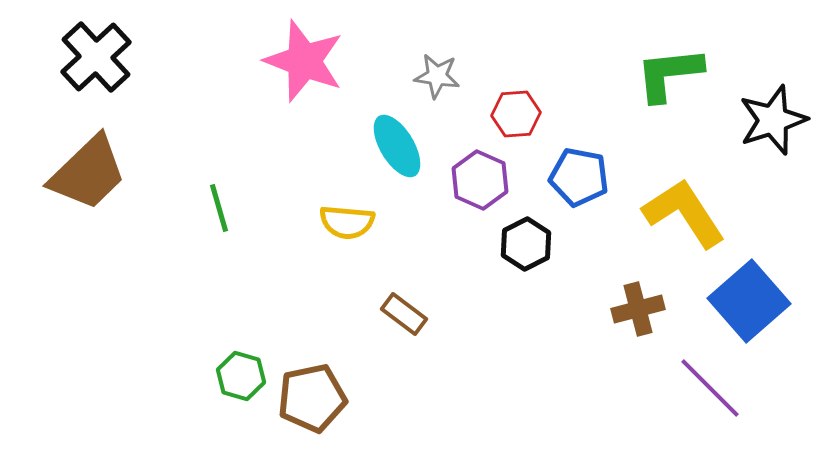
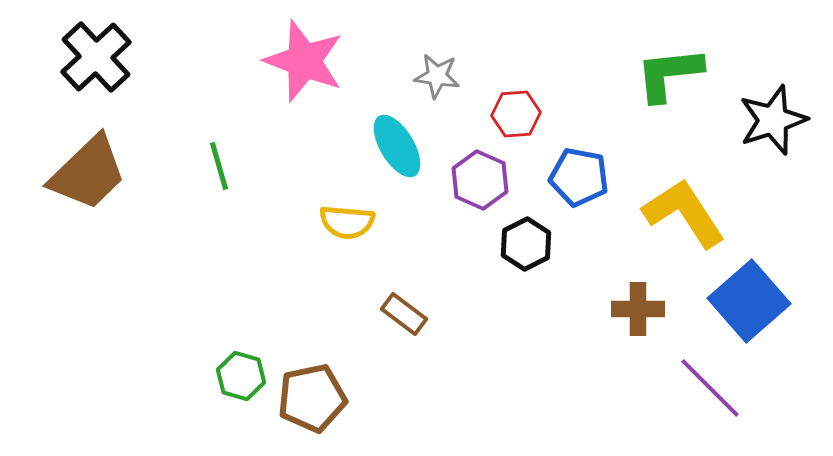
green line: moved 42 px up
brown cross: rotated 15 degrees clockwise
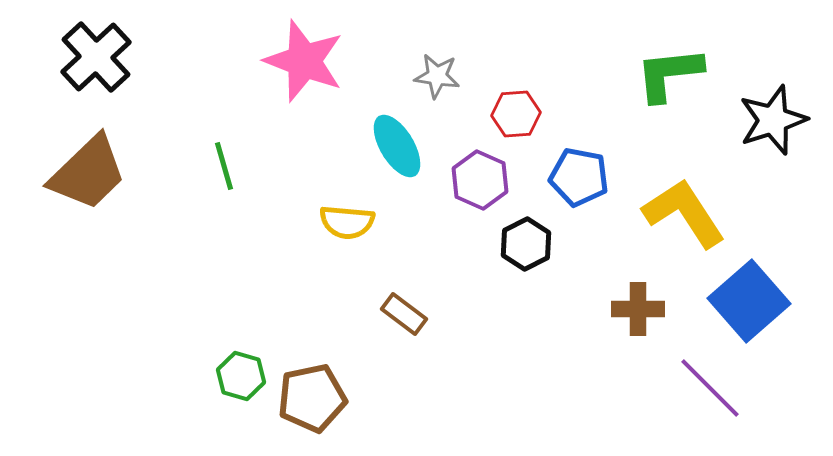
green line: moved 5 px right
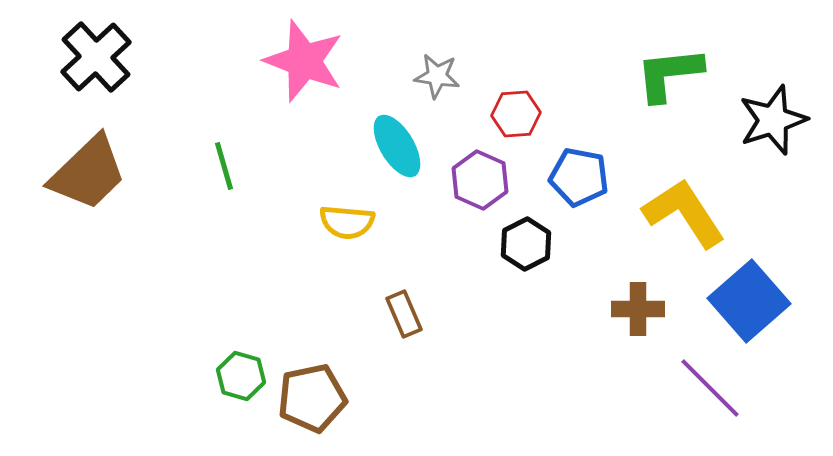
brown rectangle: rotated 30 degrees clockwise
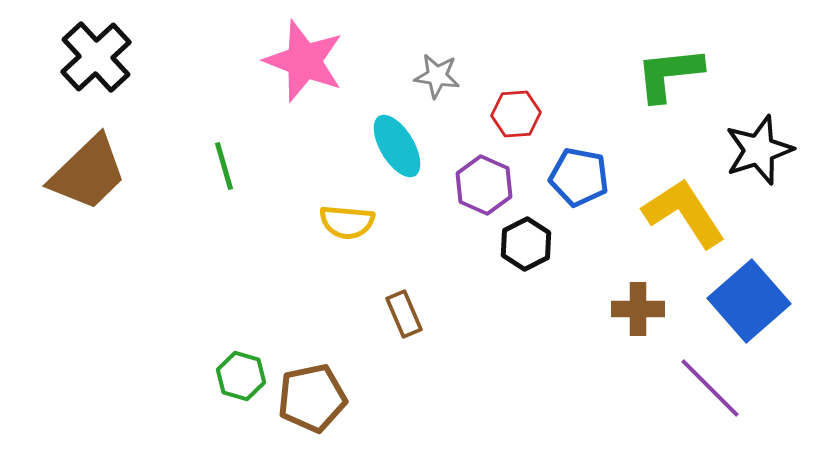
black star: moved 14 px left, 30 px down
purple hexagon: moved 4 px right, 5 px down
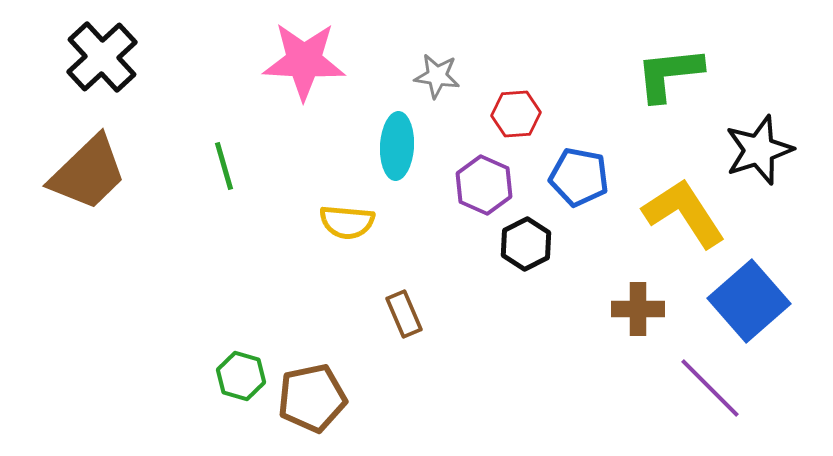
black cross: moved 6 px right
pink star: rotated 18 degrees counterclockwise
cyan ellipse: rotated 34 degrees clockwise
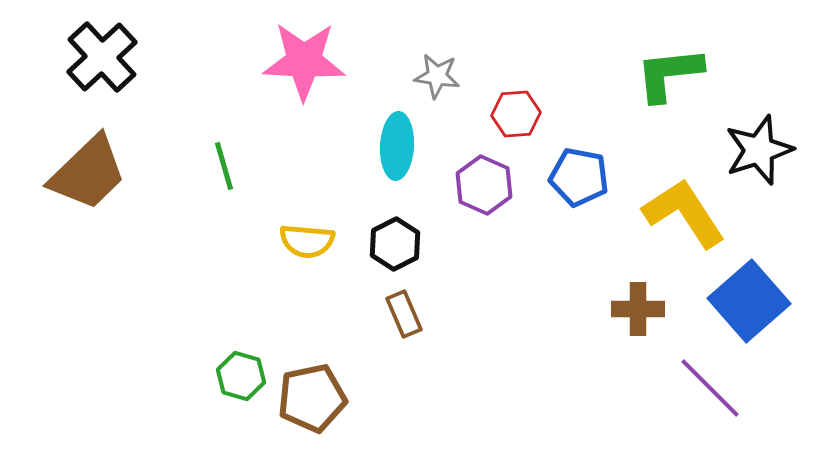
yellow semicircle: moved 40 px left, 19 px down
black hexagon: moved 131 px left
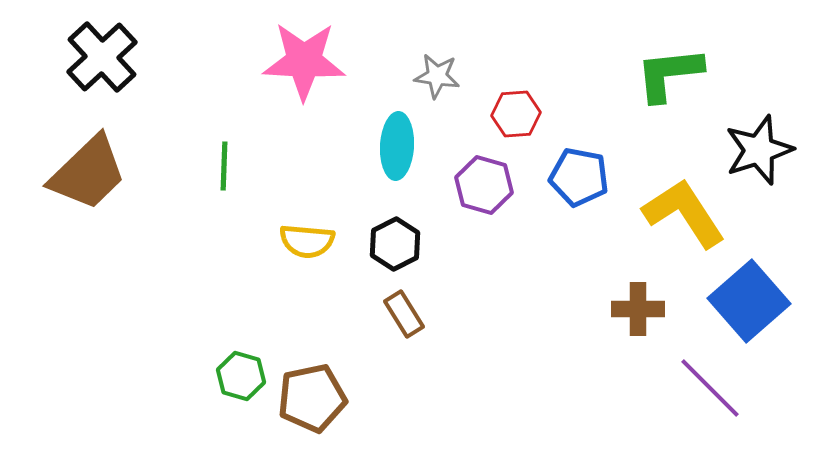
green line: rotated 18 degrees clockwise
purple hexagon: rotated 8 degrees counterclockwise
brown rectangle: rotated 9 degrees counterclockwise
